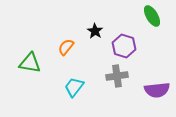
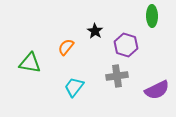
green ellipse: rotated 30 degrees clockwise
purple hexagon: moved 2 px right, 1 px up
purple semicircle: rotated 20 degrees counterclockwise
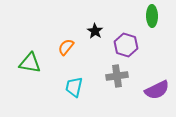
cyan trapezoid: rotated 25 degrees counterclockwise
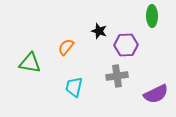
black star: moved 4 px right; rotated 14 degrees counterclockwise
purple hexagon: rotated 20 degrees counterclockwise
purple semicircle: moved 1 px left, 4 px down
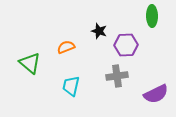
orange semicircle: rotated 30 degrees clockwise
green triangle: rotated 30 degrees clockwise
cyan trapezoid: moved 3 px left, 1 px up
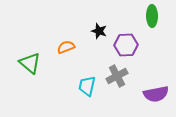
gray cross: rotated 20 degrees counterclockwise
cyan trapezoid: moved 16 px right
purple semicircle: rotated 15 degrees clockwise
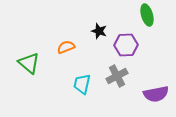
green ellipse: moved 5 px left, 1 px up; rotated 15 degrees counterclockwise
green triangle: moved 1 px left
cyan trapezoid: moved 5 px left, 2 px up
